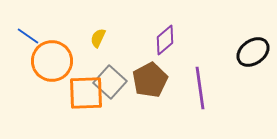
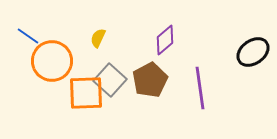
gray square: moved 2 px up
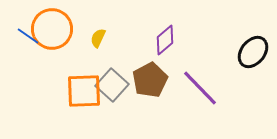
black ellipse: rotated 16 degrees counterclockwise
orange circle: moved 32 px up
gray square: moved 2 px right, 5 px down
purple line: rotated 36 degrees counterclockwise
orange square: moved 2 px left, 2 px up
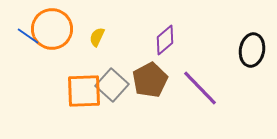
yellow semicircle: moved 1 px left, 1 px up
black ellipse: moved 1 px left, 2 px up; rotated 28 degrees counterclockwise
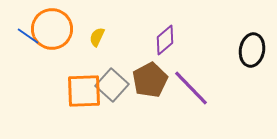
purple line: moved 9 px left
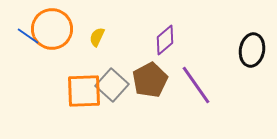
purple line: moved 5 px right, 3 px up; rotated 9 degrees clockwise
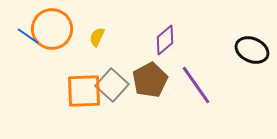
black ellipse: rotated 76 degrees counterclockwise
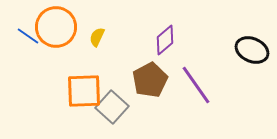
orange circle: moved 4 px right, 2 px up
gray square: moved 22 px down
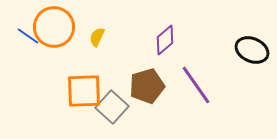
orange circle: moved 2 px left
brown pentagon: moved 3 px left, 6 px down; rotated 12 degrees clockwise
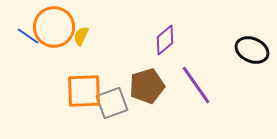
yellow semicircle: moved 16 px left, 1 px up
gray square: moved 4 px up; rotated 28 degrees clockwise
